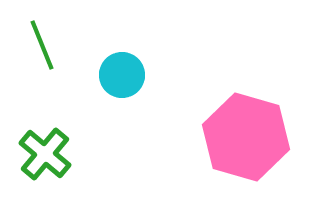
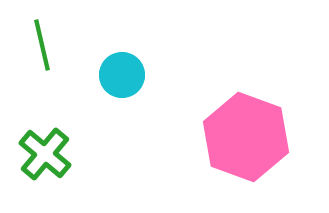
green line: rotated 9 degrees clockwise
pink hexagon: rotated 4 degrees clockwise
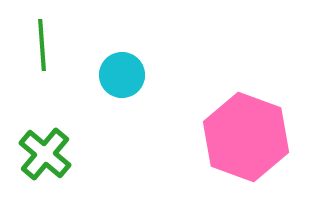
green line: rotated 9 degrees clockwise
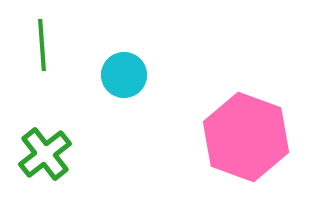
cyan circle: moved 2 px right
green cross: rotated 12 degrees clockwise
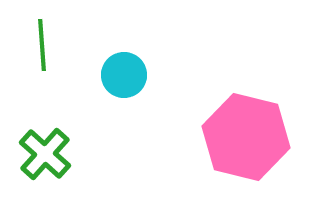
pink hexagon: rotated 6 degrees counterclockwise
green cross: rotated 10 degrees counterclockwise
